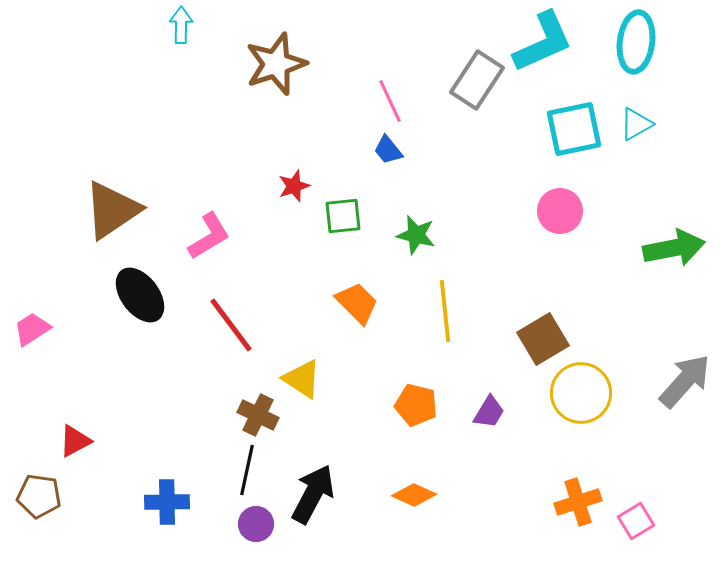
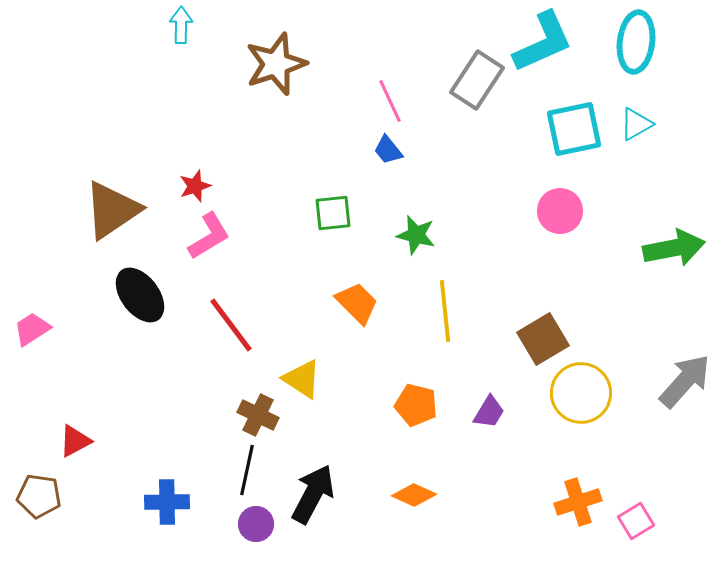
red star: moved 99 px left
green square: moved 10 px left, 3 px up
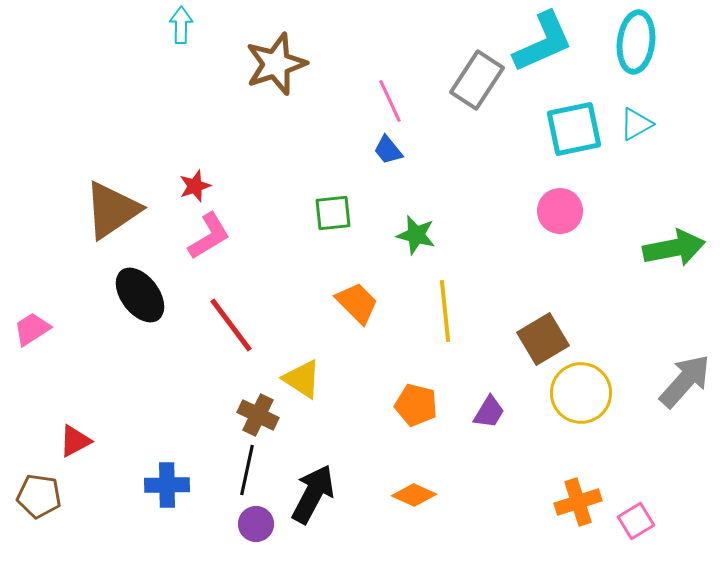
blue cross: moved 17 px up
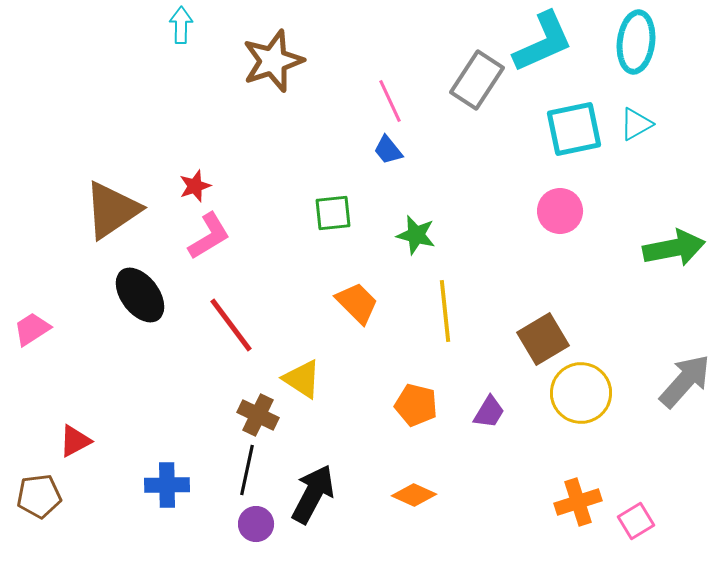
brown star: moved 3 px left, 3 px up
brown pentagon: rotated 15 degrees counterclockwise
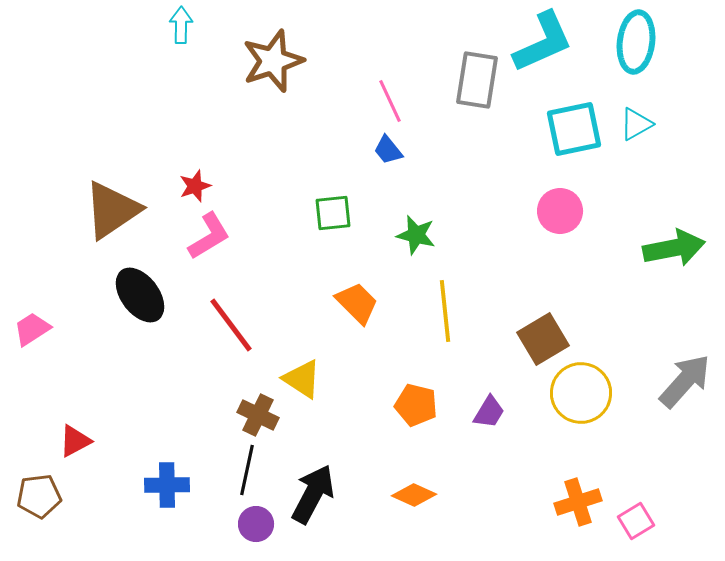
gray rectangle: rotated 24 degrees counterclockwise
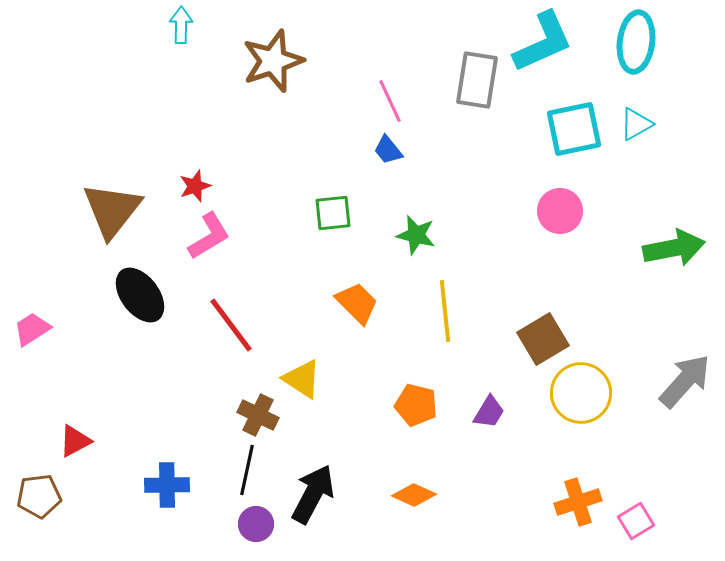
brown triangle: rotated 18 degrees counterclockwise
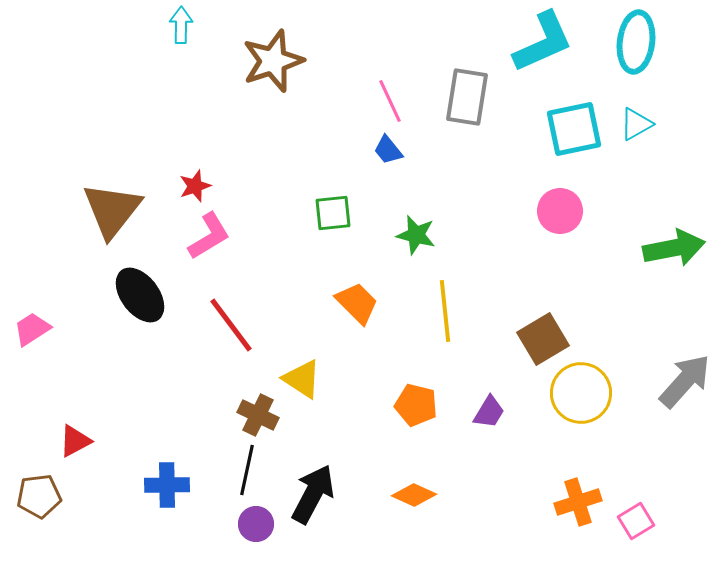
gray rectangle: moved 10 px left, 17 px down
